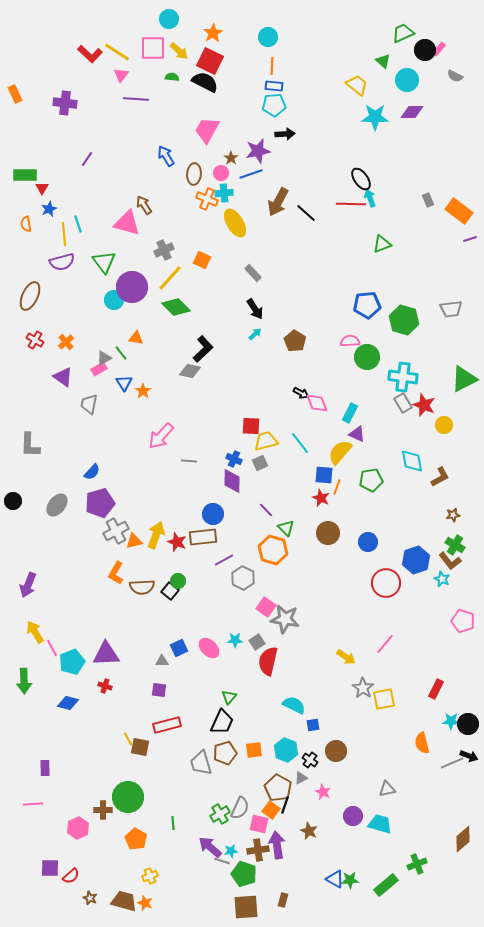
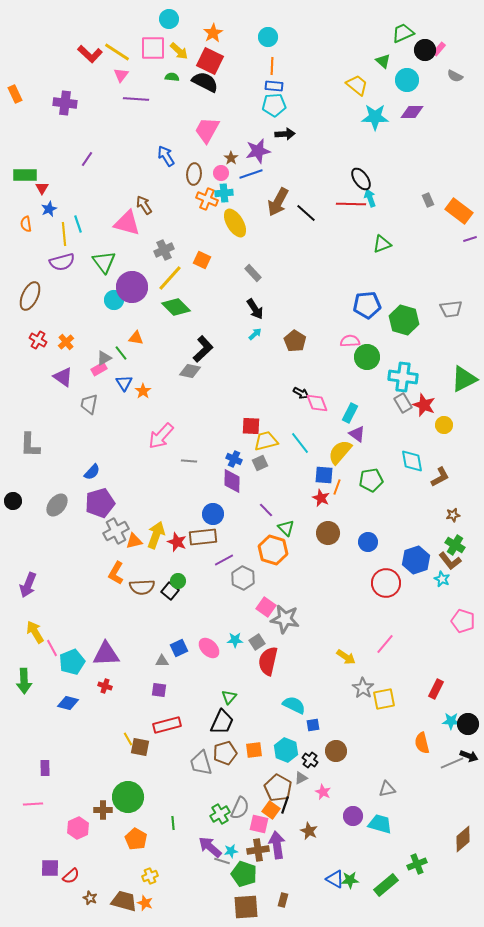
red cross at (35, 340): moved 3 px right
purple triangle at (357, 434): rotated 12 degrees clockwise
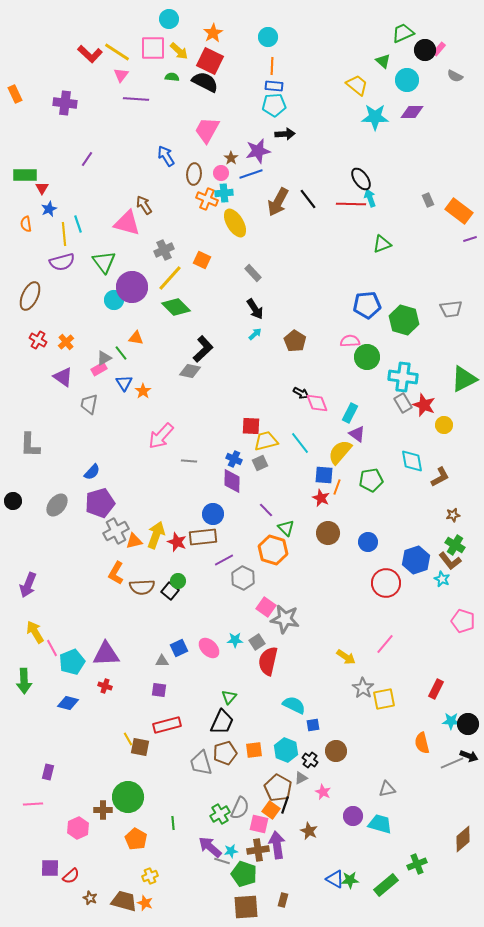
black line at (306, 213): moved 2 px right, 14 px up; rotated 10 degrees clockwise
purple rectangle at (45, 768): moved 3 px right, 4 px down; rotated 14 degrees clockwise
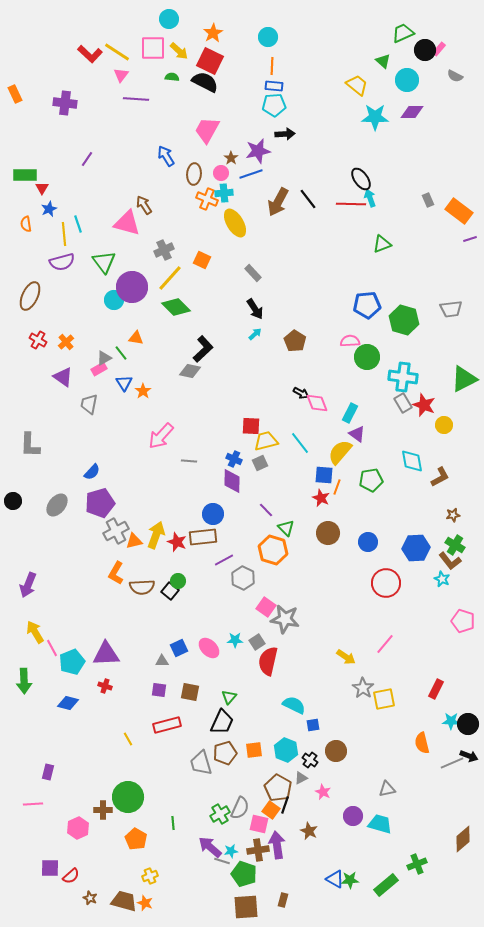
blue hexagon at (416, 560): moved 12 px up; rotated 16 degrees clockwise
brown square at (140, 747): moved 50 px right, 55 px up
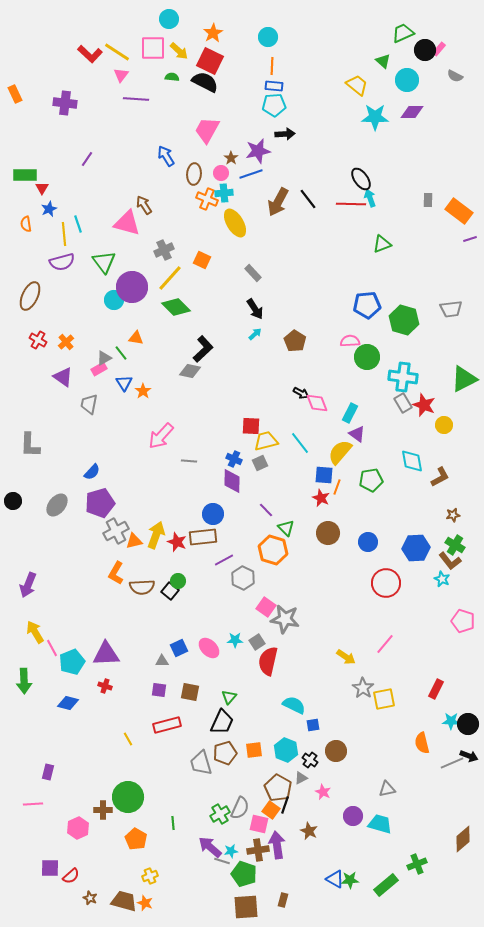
gray rectangle at (428, 200): rotated 24 degrees clockwise
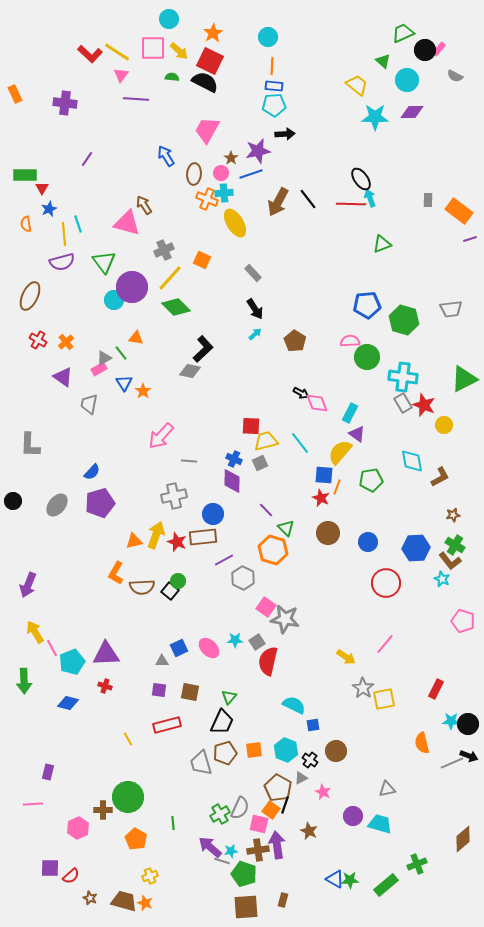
gray cross at (116, 531): moved 58 px right, 35 px up; rotated 15 degrees clockwise
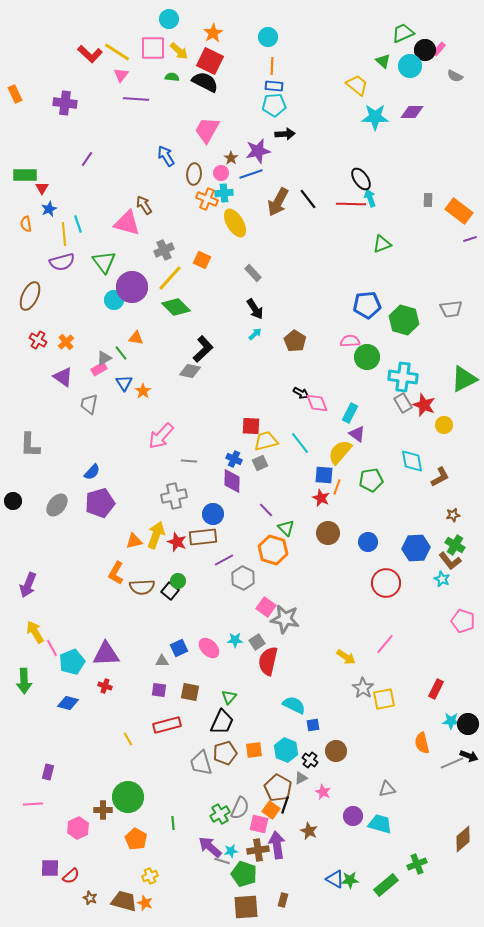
cyan circle at (407, 80): moved 3 px right, 14 px up
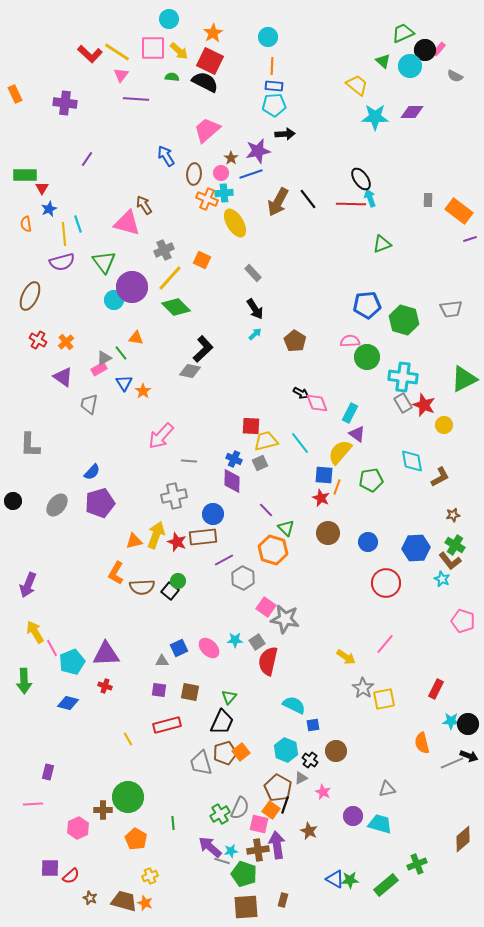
pink trapezoid at (207, 130): rotated 20 degrees clockwise
orange square at (254, 750): moved 13 px left, 2 px down; rotated 30 degrees counterclockwise
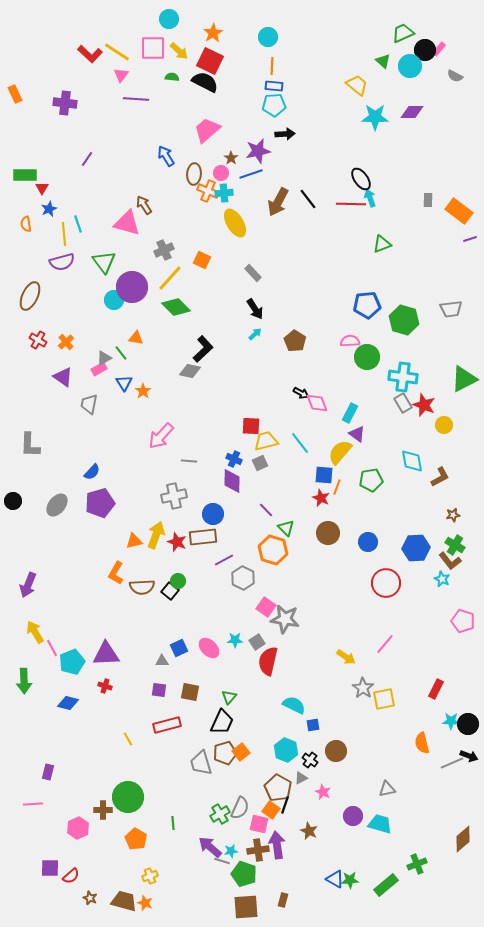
orange cross at (207, 199): moved 1 px right, 8 px up
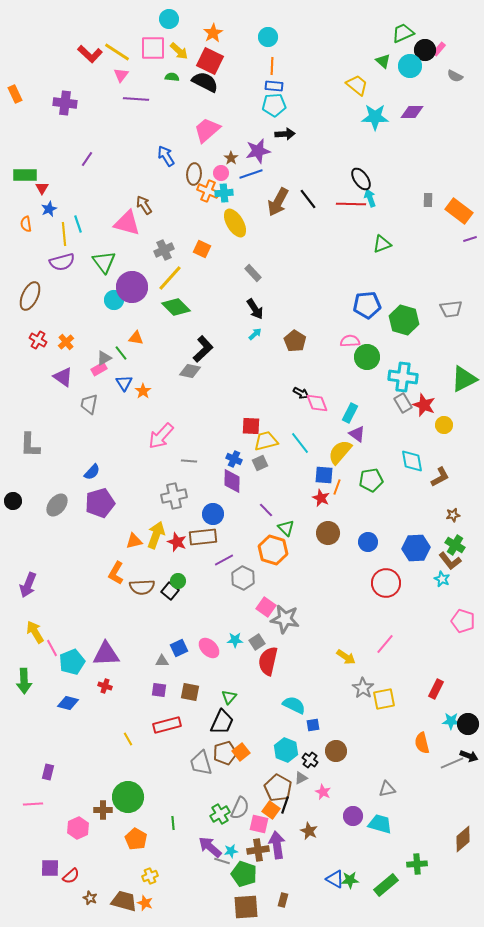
orange square at (202, 260): moved 11 px up
green cross at (417, 864): rotated 18 degrees clockwise
